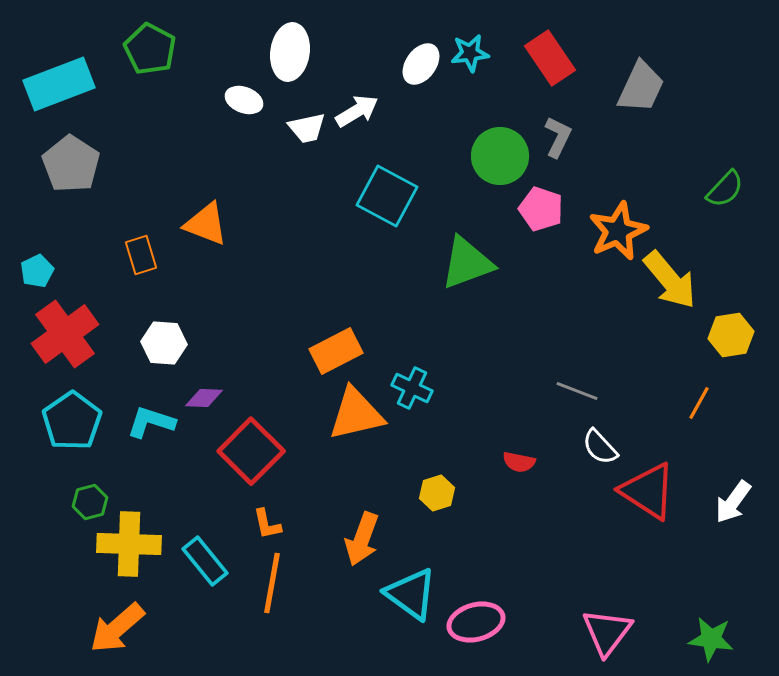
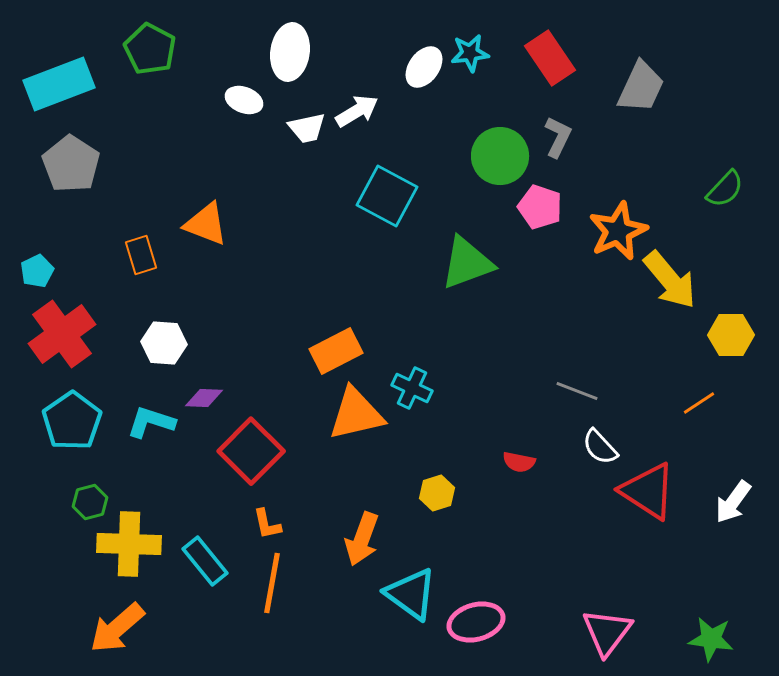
white ellipse at (421, 64): moved 3 px right, 3 px down
pink pentagon at (541, 209): moved 1 px left, 2 px up
red cross at (65, 334): moved 3 px left
yellow hexagon at (731, 335): rotated 9 degrees clockwise
orange line at (699, 403): rotated 28 degrees clockwise
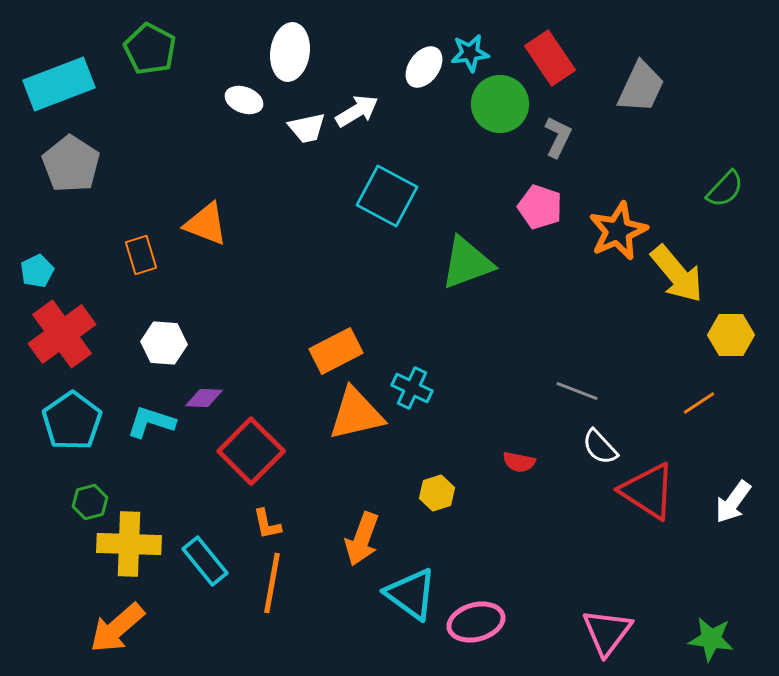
green circle at (500, 156): moved 52 px up
yellow arrow at (670, 280): moved 7 px right, 6 px up
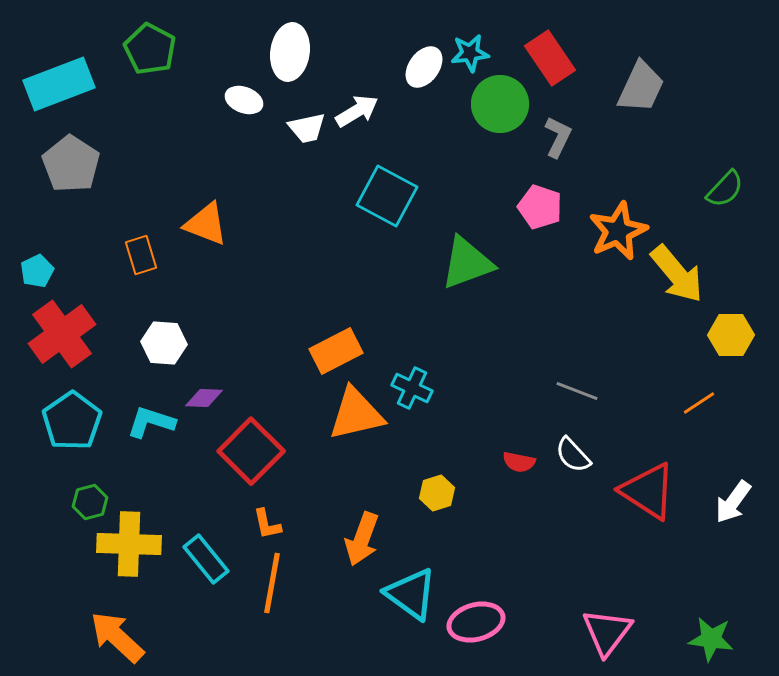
white semicircle at (600, 447): moved 27 px left, 8 px down
cyan rectangle at (205, 561): moved 1 px right, 2 px up
orange arrow at (117, 628): moved 9 px down; rotated 84 degrees clockwise
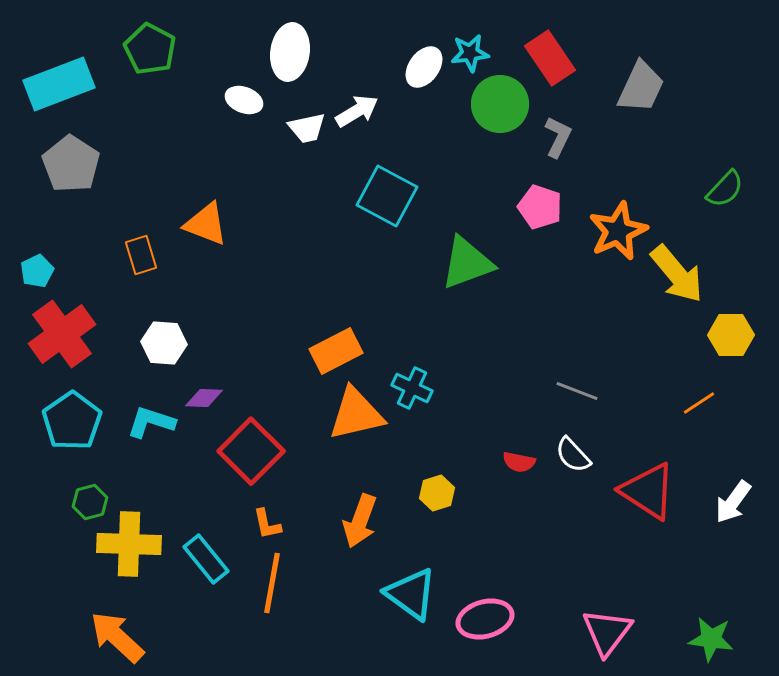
orange arrow at (362, 539): moved 2 px left, 18 px up
pink ellipse at (476, 622): moved 9 px right, 3 px up
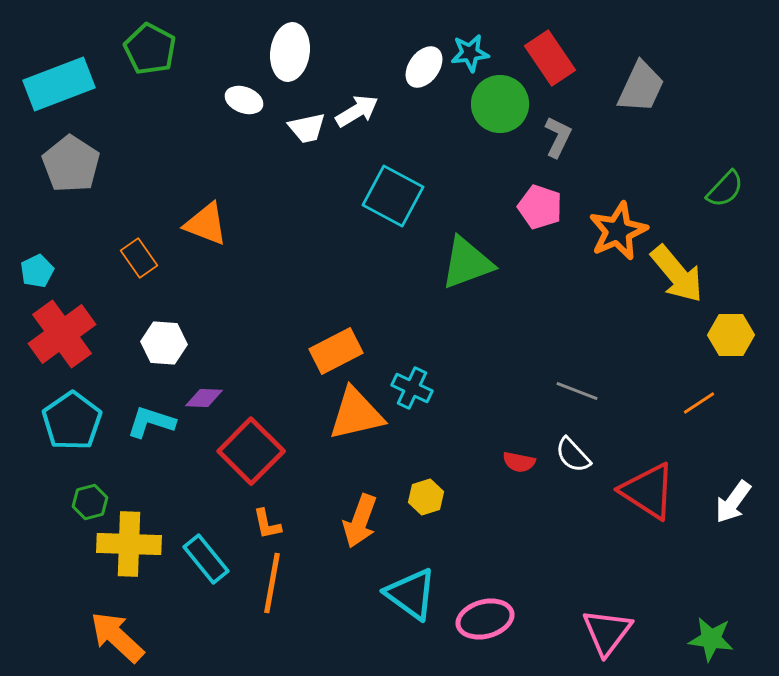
cyan square at (387, 196): moved 6 px right
orange rectangle at (141, 255): moved 2 px left, 3 px down; rotated 18 degrees counterclockwise
yellow hexagon at (437, 493): moved 11 px left, 4 px down
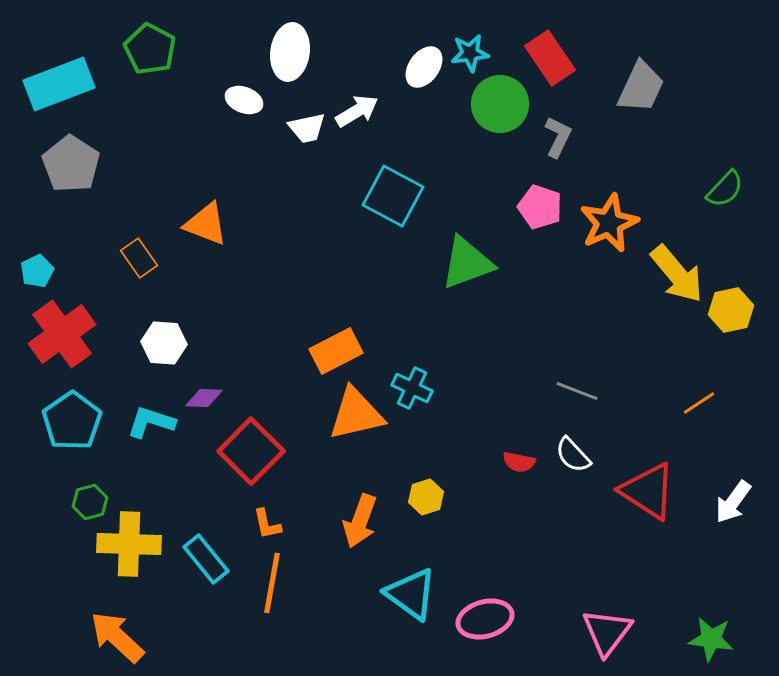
orange star at (618, 231): moved 9 px left, 8 px up
yellow hexagon at (731, 335): moved 25 px up; rotated 12 degrees counterclockwise
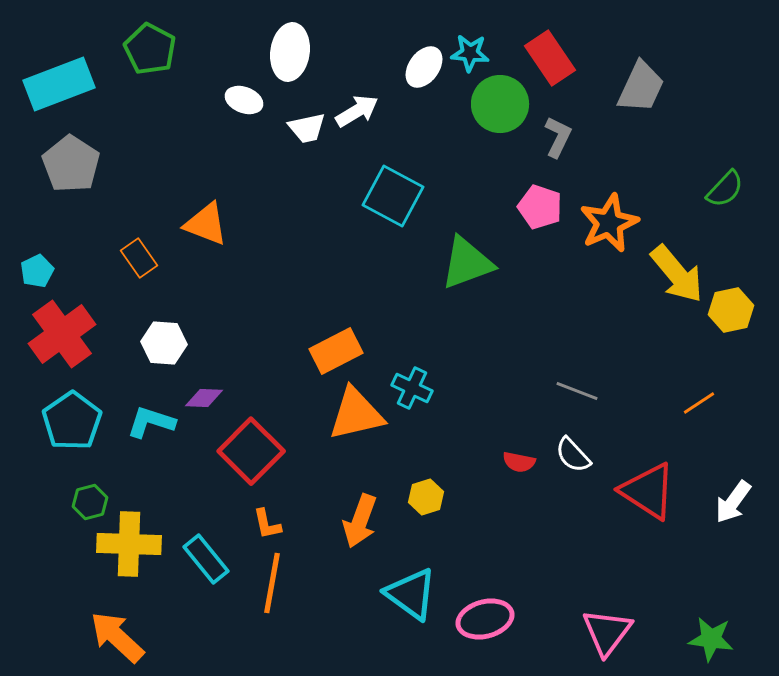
cyan star at (470, 53): rotated 12 degrees clockwise
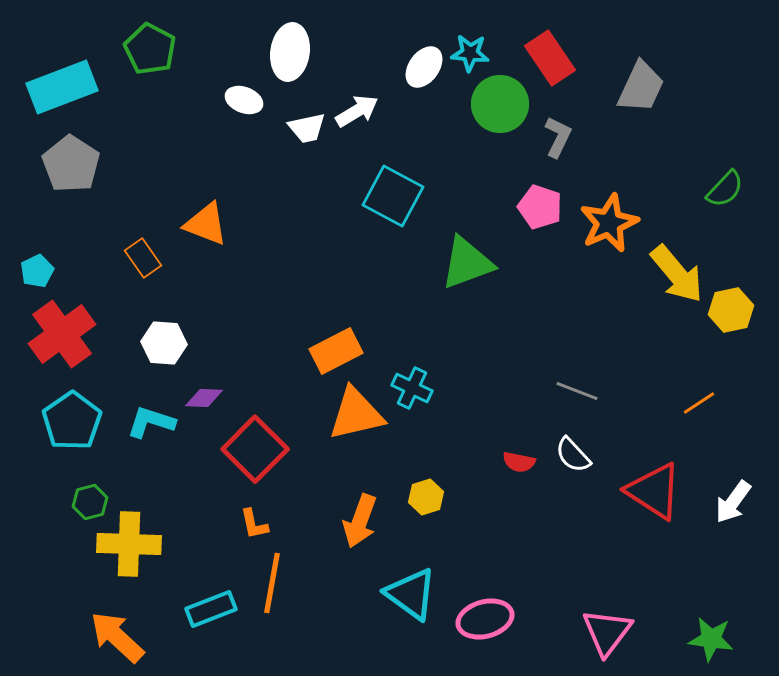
cyan rectangle at (59, 84): moved 3 px right, 3 px down
orange rectangle at (139, 258): moved 4 px right
red square at (251, 451): moved 4 px right, 2 px up
red triangle at (648, 491): moved 6 px right
orange L-shape at (267, 524): moved 13 px left
cyan rectangle at (206, 559): moved 5 px right, 50 px down; rotated 72 degrees counterclockwise
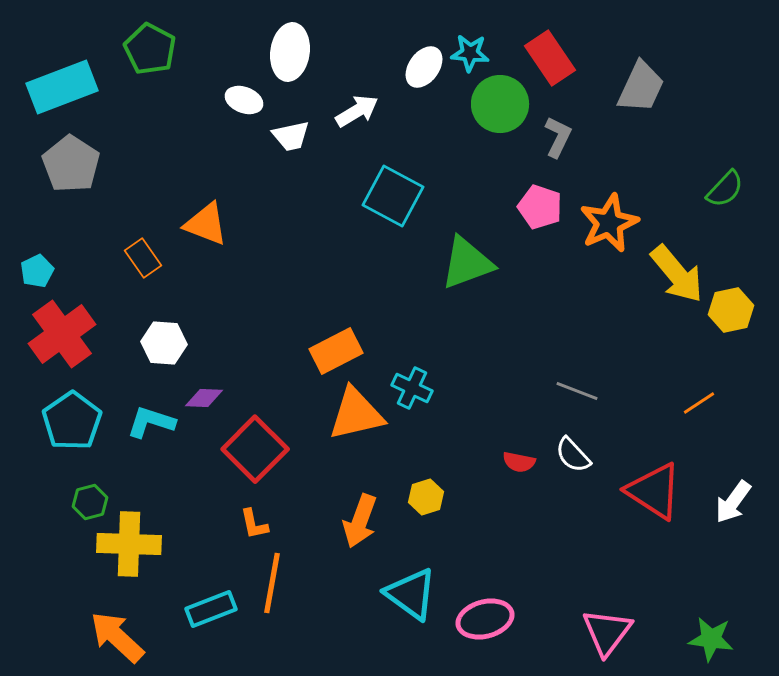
white trapezoid at (307, 128): moved 16 px left, 8 px down
